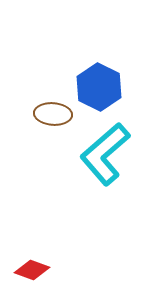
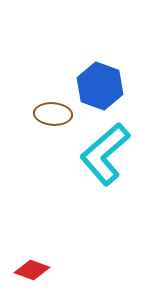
blue hexagon: moved 1 px right, 1 px up; rotated 6 degrees counterclockwise
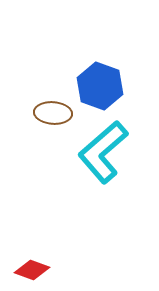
brown ellipse: moved 1 px up
cyan L-shape: moved 2 px left, 2 px up
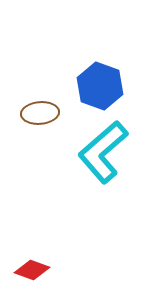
brown ellipse: moved 13 px left; rotated 9 degrees counterclockwise
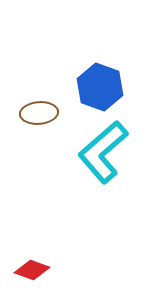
blue hexagon: moved 1 px down
brown ellipse: moved 1 px left
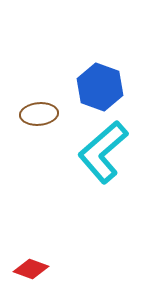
brown ellipse: moved 1 px down
red diamond: moved 1 px left, 1 px up
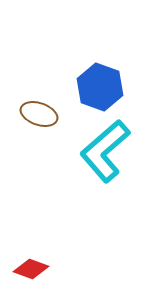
brown ellipse: rotated 24 degrees clockwise
cyan L-shape: moved 2 px right, 1 px up
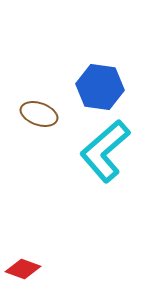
blue hexagon: rotated 12 degrees counterclockwise
red diamond: moved 8 px left
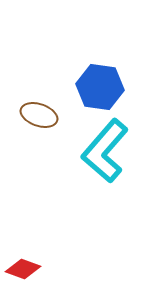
brown ellipse: moved 1 px down
cyan L-shape: rotated 8 degrees counterclockwise
